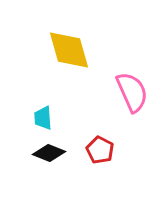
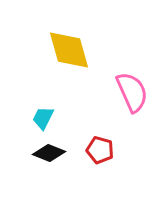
cyan trapezoid: rotated 30 degrees clockwise
red pentagon: rotated 12 degrees counterclockwise
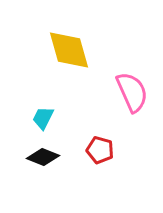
black diamond: moved 6 px left, 4 px down
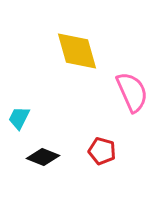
yellow diamond: moved 8 px right, 1 px down
cyan trapezoid: moved 24 px left
red pentagon: moved 2 px right, 1 px down
